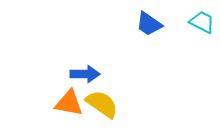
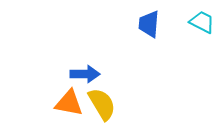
blue trapezoid: rotated 60 degrees clockwise
yellow semicircle: rotated 24 degrees clockwise
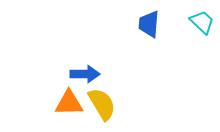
cyan trapezoid: rotated 16 degrees clockwise
orange triangle: rotated 12 degrees counterclockwise
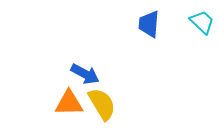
blue arrow: rotated 28 degrees clockwise
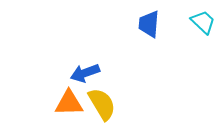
cyan trapezoid: moved 1 px right
blue arrow: moved 1 px up; rotated 132 degrees clockwise
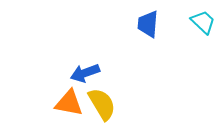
blue trapezoid: moved 1 px left
orange triangle: rotated 12 degrees clockwise
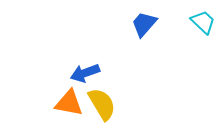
blue trapezoid: moved 4 px left; rotated 36 degrees clockwise
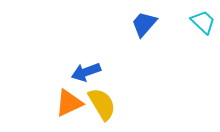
blue arrow: moved 1 px right, 1 px up
orange triangle: rotated 36 degrees counterclockwise
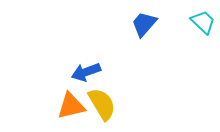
orange triangle: moved 2 px right, 3 px down; rotated 12 degrees clockwise
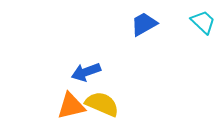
blue trapezoid: rotated 20 degrees clockwise
yellow semicircle: rotated 36 degrees counterclockwise
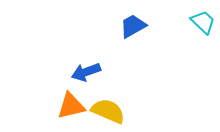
blue trapezoid: moved 11 px left, 2 px down
yellow semicircle: moved 6 px right, 7 px down
